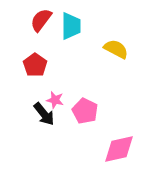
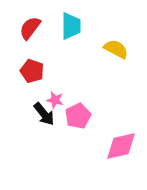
red semicircle: moved 11 px left, 8 px down
red pentagon: moved 3 px left, 6 px down; rotated 15 degrees counterclockwise
pink pentagon: moved 7 px left, 5 px down; rotated 20 degrees clockwise
pink diamond: moved 2 px right, 3 px up
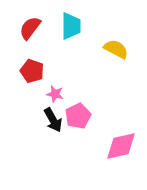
pink star: moved 6 px up
black arrow: moved 9 px right, 6 px down; rotated 10 degrees clockwise
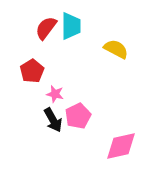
red semicircle: moved 16 px right
red pentagon: rotated 20 degrees clockwise
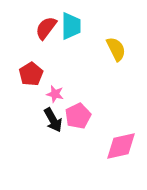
yellow semicircle: rotated 35 degrees clockwise
red pentagon: moved 1 px left, 3 px down
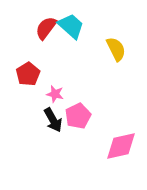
cyan trapezoid: rotated 48 degrees counterclockwise
red pentagon: moved 3 px left
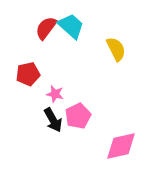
red pentagon: rotated 20 degrees clockwise
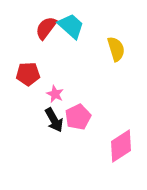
yellow semicircle: rotated 10 degrees clockwise
red pentagon: rotated 10 degrees clockwise
pink star: rotated 12 degrees clockwise
pink pentagon: moved 1 px down
black arrow: moved 1 px right
pink diamond: rotated 20 degrees counterclockwise
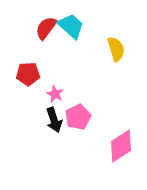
black arrow: rotated 10 degrees clockwise
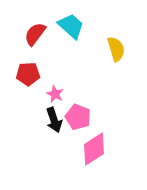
red semicircle: moved 11 px left, 6 px down
pink pentagon: rotated 25 degrees counterclockwise
pink diamond: moved 27 px left, 3 px down
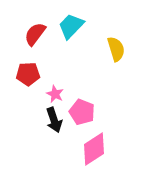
cyan trapezoid: rotated 88 degrees counterclockwise
pink pentagon: moved 4 px right, 5 px up
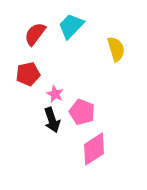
red pentagon: rotated 10 degrees counterclockwise
black arrow: moved 2 px left
